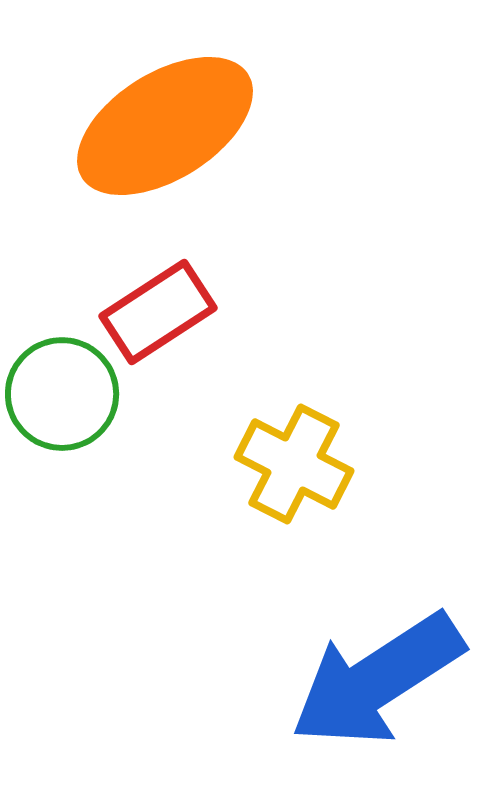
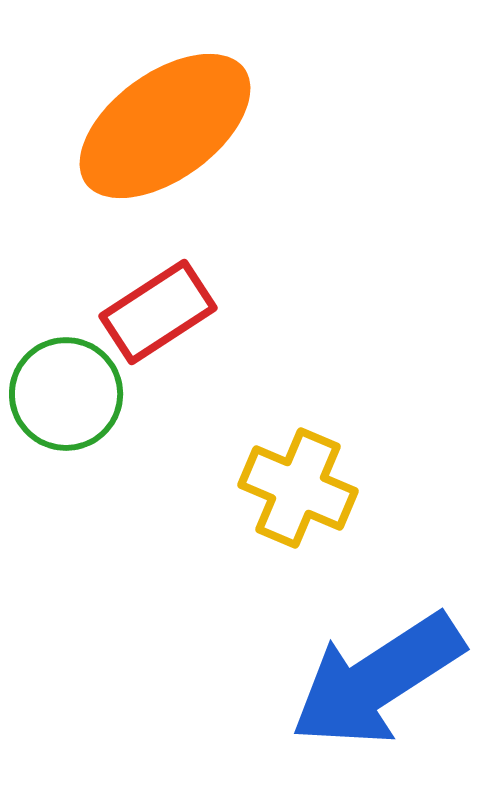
orange ellipse: rotated 4 degrees counterclockwise
green circle: moved 4 px right
yellow cross: moved 4 px right, 24 px down; rotated 4 degrees counterclockwise
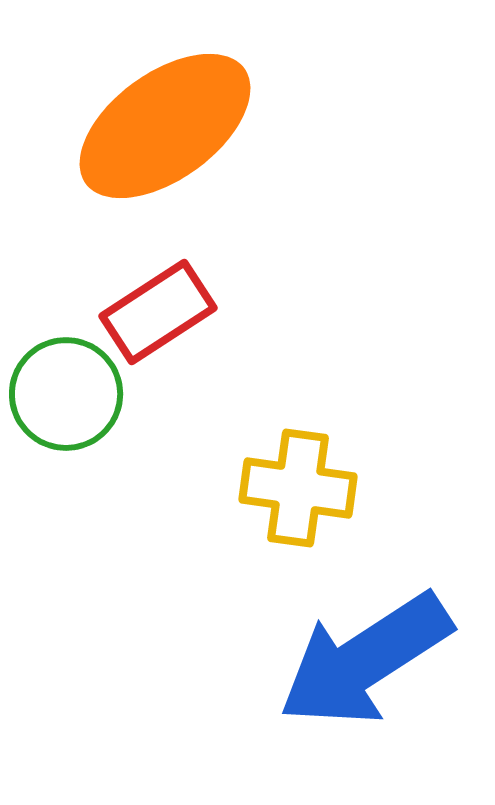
yellow cross: rotated 15 degrees counterclockwise
blue arrow: moved 12 px left, 20 px up
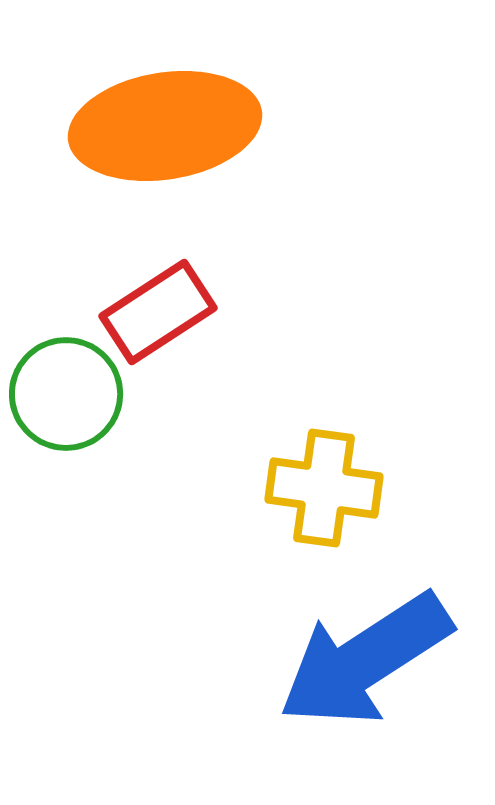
orange ellipse: rotated 27 degrees clockwise
yellow cross: moved 26 px right
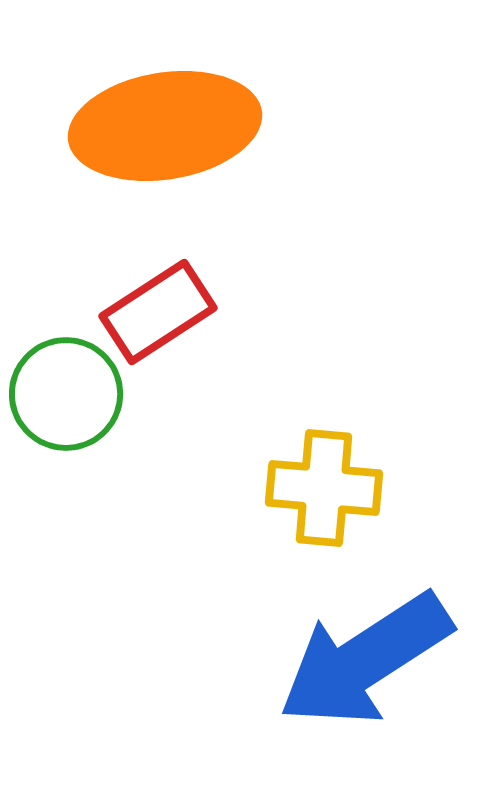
yellow cross: rotated 3 degrees counterclockwise
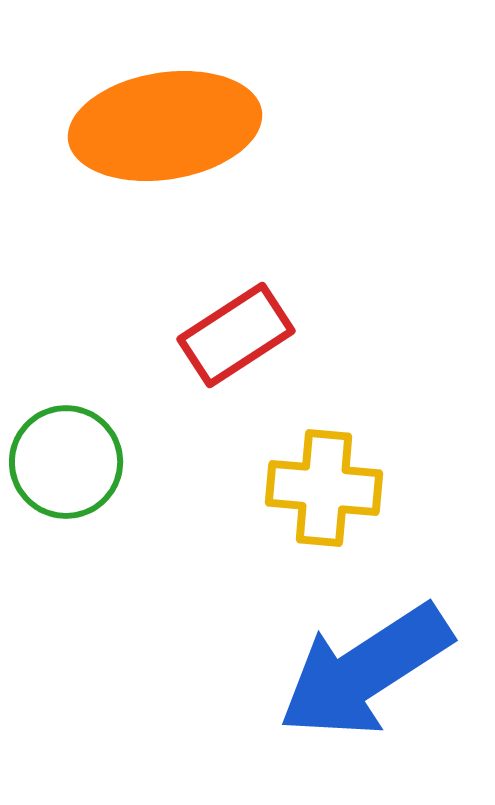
red rectangle: moved 78 px right, 23 px down
green circle: moved 68 px down
blue arrow: moved 11 px down
